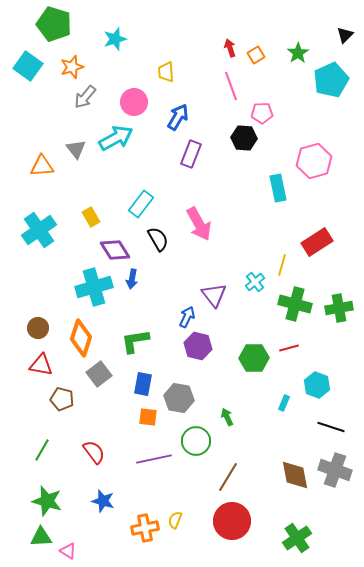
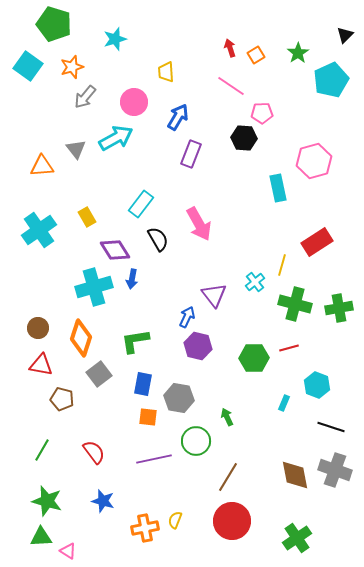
pink line at (231, 86): rotated 36 degrees counterclockwise
yellow rectangle at (91, 217): moved 4 px left
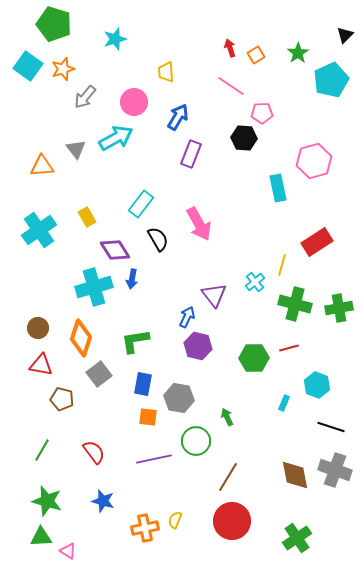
orange star at (72, 67): moved 9 px left, 2 px down
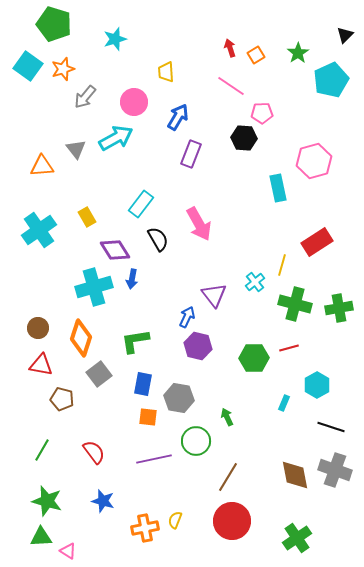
cyan hexagon at (317, 385): rotated 10 degrees clockwise
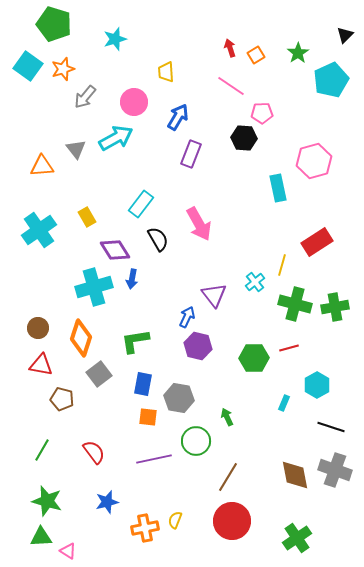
green cross at (339, 308): moved 4 px left, 1 px up
blue star at (103, 501): moved 4 px right, 1 px down; rotated 30 degrees counterclockwise
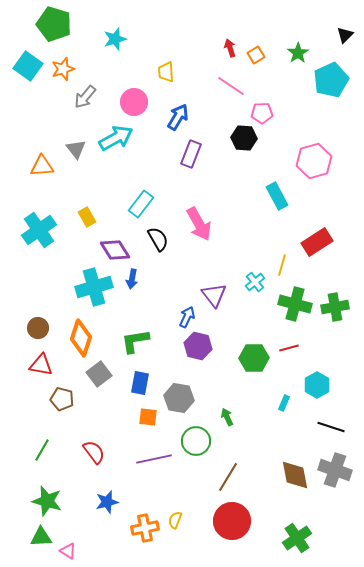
cyan rectangle at (278, 188): moved 1 px left, 8 px down; rotated 16 degrees counterclockwise
blue rectangle at (143, 384): moved 3 px left, 1 px up
